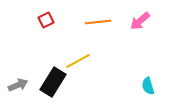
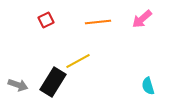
pink arrow: moved 2 px right, 2 px up
gray arrow: rotated 42 degrees clockwise
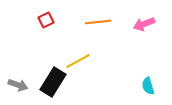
pink arrow: moved 2 px right, 5 px down; rotated 20 degrees clockwise
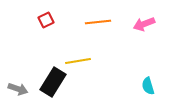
yellow line: rotated 20 degrees clockwise
gray arrow: moved 4 px down
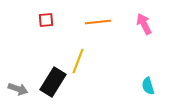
red square: rotated 21 degrees clockwise
pink arrow: rotated 85 degrees clockwise
yellow line: rotated 60 degrees counterclockwise
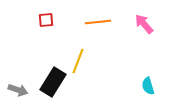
pink arrow: rotated 15 degrees counterclockwise
gray arrow: moved 1 px down
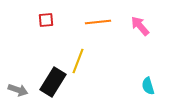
pink arrow: moved 4 px left, 2 px down
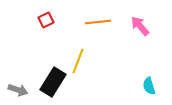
red square: rotated 21 degrees counterclockwise
cyan semicircle: moved 1 px right
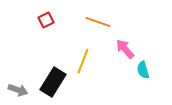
orange line: rotated 25 degrees clockwise
pink arrow: moved 15 px left, 23 px down
yellow line: moved 5 px right
cyan semicircle: moved 6 px left, 16 px up
